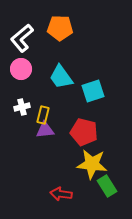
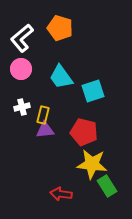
orange pentagon: rotated 15 degrees clockwise
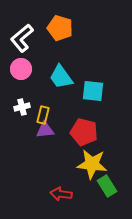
cyan square: rotated 25 degrees clockwise
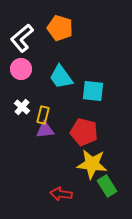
white cross: rotated 35 degrees counterclockwise
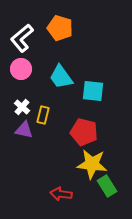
purple triangle: moved 21 px left; rotated 18 degrees clockwise
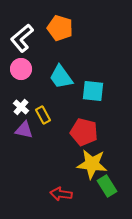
white cross: moved 1 px left
yellow rectangle: rotated 42 degrees counterclockwise
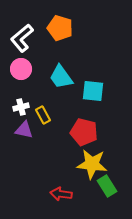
white cross: rotated 35 degrees clockwise
